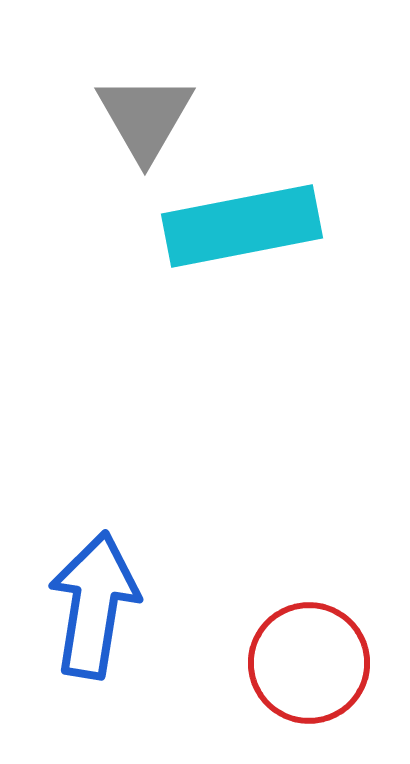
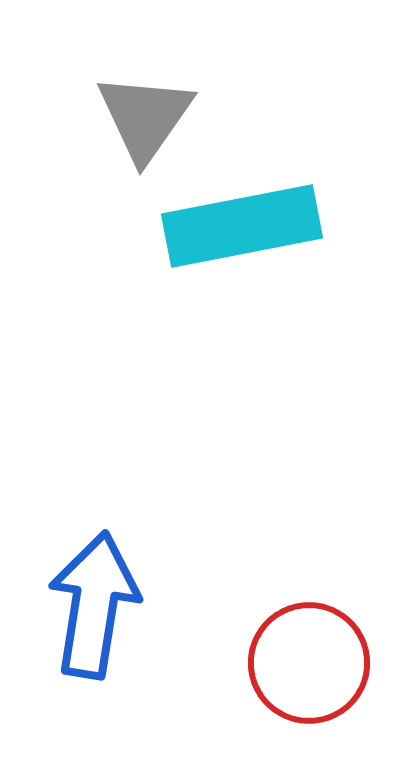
gray triangle: rotated 5 degrees clockwise
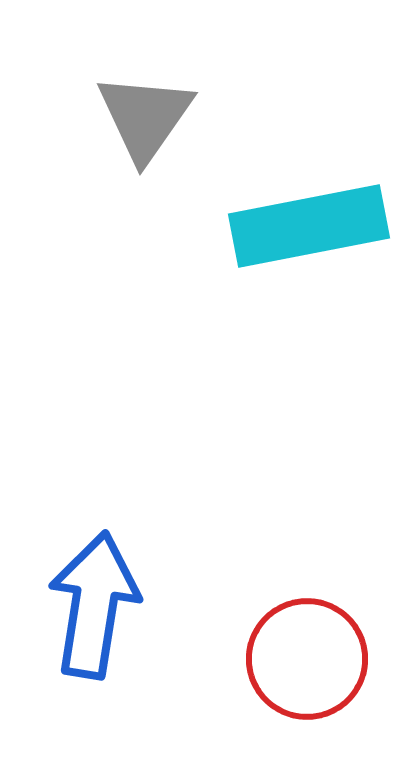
cyan rectangle: moved 67 px right
red circle: moved 2 px left, 4 px up
